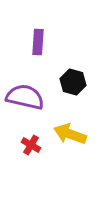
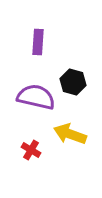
purple semicircle: moved 11 px right
red cross: moved 5 px down
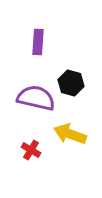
black hexagon: moved 2 px left, 1 px down
purple semicircle: moved 1 px down
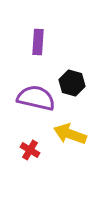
black hexagon: moved 1 px right
red cross: moved 1 px left
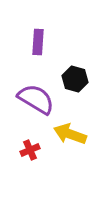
black hexagon: moved 3 px right, 4 px up
purple semicircle: moved 1 px down; rotated 18 degrees clockwise
red cross: rotated 36 degrees clockwise
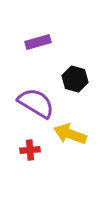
purple rectangle: rotated 70 degrees clockwise
purple semicircle: moved 4 px down
red cross: rotated 18 degrees clockwise
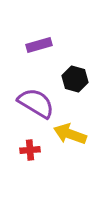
purple rectangle: moved 1 px right, 3 px down
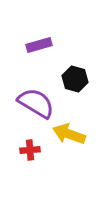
yellow arrow: moved 1 px left
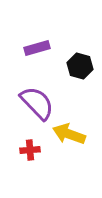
purple rectangle: moved 2 px left, 3 px down
black hexagon: moved 5 px right, 13 px up
purple semicircle: moved 1 px right; rotated 15 degrees clockwise
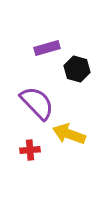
purple rectangle: moved 10 px right
black hexagon: moved 3 px left, 3 px down
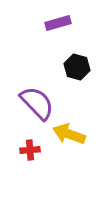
purple rectangle: moved 11 px right, 25 px up
black hexagon: moved 2 px up
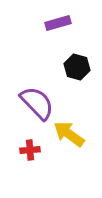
yellow arrow: rotated 16 degrees clockwise
